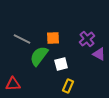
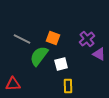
orange square: rotated 24 degrees clockwise
yellow rectangle: rotated 24 degrees counterclockwise
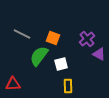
gray line: moved 5 px up
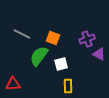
purple cross: rotated 21 degrees clockwise
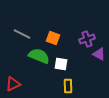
green semicircle: rotated 75 degrees clockwise
white square: rotated 24 degrees clockwise
red triangle: rotated 21 degrees counterclockwise
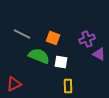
white square: moved 2 px up
red triangle: moved 1 px right
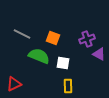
white square: moved 2 px right, 1 px down
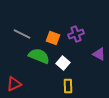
purple cross: moved 11 px left, 5 px up
white square: rotated 32 degrees clockwise
